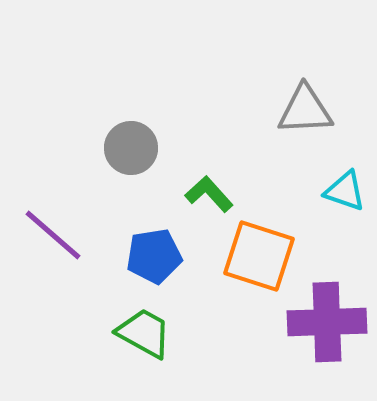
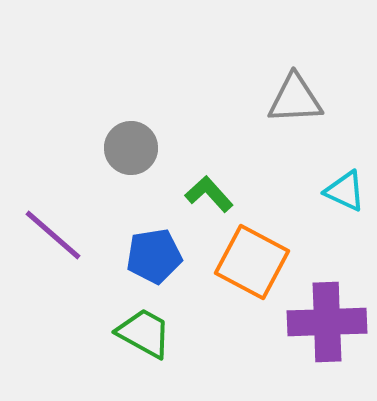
gray triangle: moved 10 px left, 11 px up
cyan triangle: rotated 6 degrees clockwise
orange square: moved 7 px left, 6 px down; rotated 10 degrees clockwise
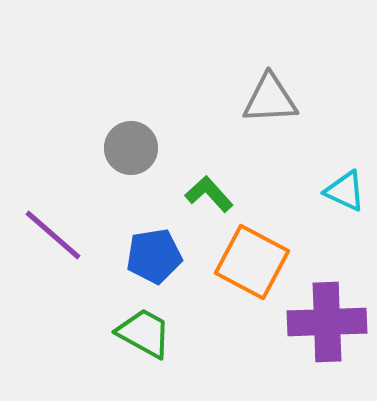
gray triangle: moved 25 px left
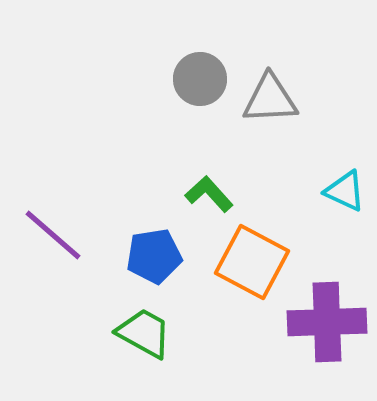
gray circle: moved 69 px right, 69 px up
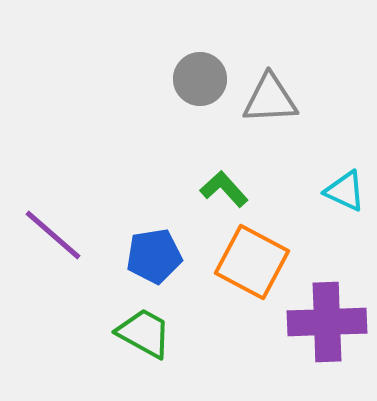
green L-shape: moved 15 px right, 5 px up
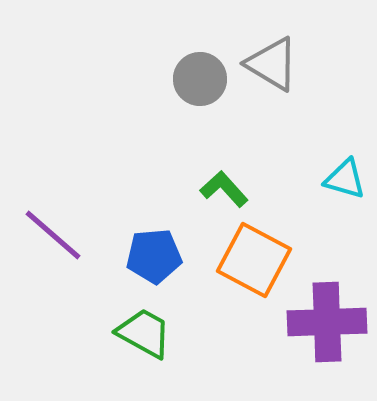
gray triangle: moved 2 px right, 35 px up; rotated 34 degrees clockwise
cyan triangle: moved 12 px up; rotated 9 degrees counterclockwise
blue pentagon: rotated 4 degrees clockwise
orange square: moved 2 px right, 2 px up
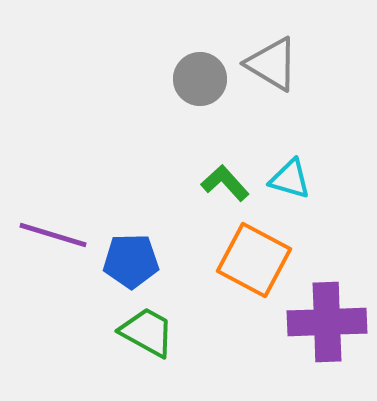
cyan triangle: moved 55 px left
green L-shape: moved 1 px right, 6 px up
purple line: rotated 24 degrees counterclockwise
blue pentagon: moved 23 px left, 5 px down; rotated 4 degrees clockwise
green trapezoid: moved 3 px right, 1 px up
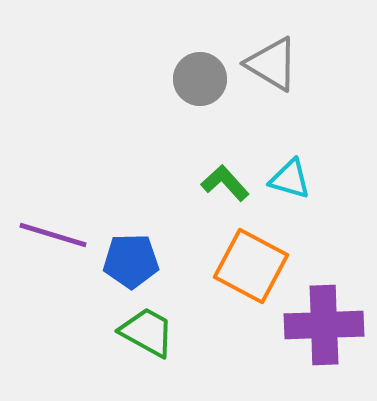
orange square: moved 3 px left, 6 px down
purple cross: moved 3 px left, 3 px down
